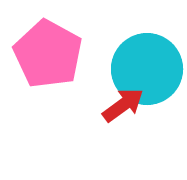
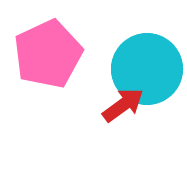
pink pentagon: rotated 18 degrees clockwise
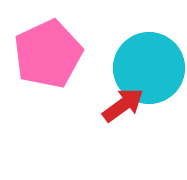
cyan circle: moved 2 px right, 1 px up
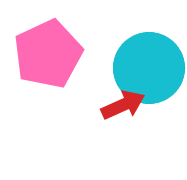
red arrow: rotated 12 degrees clockwise
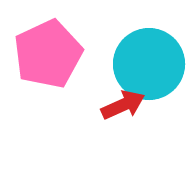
cyan circle: moved 4 px up
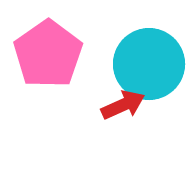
pink pentagon: rotated 10 degrees counterclockwise
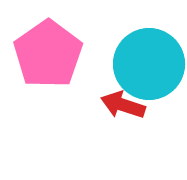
red arrow: rotated 138 degrees counterclockwise
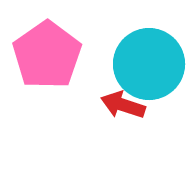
pink pentagon: moved 1 px left, 1 px down
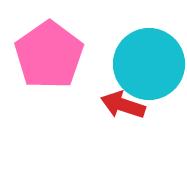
pink pentagon: moved 2 px right
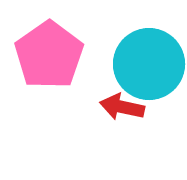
red arrow: moved 1 px left, 2 px down; rotated 6 degrees counterclockwise
